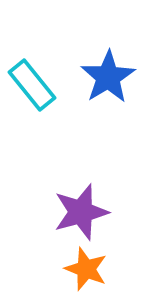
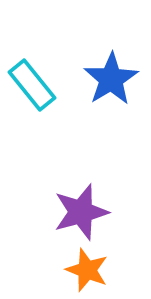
blue star: moved 3 px right, 2 px down
orange star: moved 1 px right, 1 px down
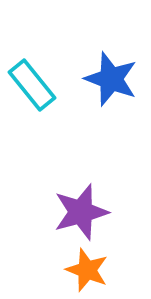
blue star: rotated 20 degrees counterclockwise
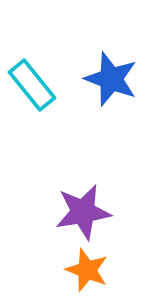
purple star: moved 2 px right; rotated 6 degrees clockwise
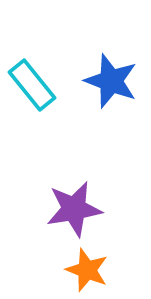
blue star: moved 2 px down
purple star: moved 9 px left, 3 px up
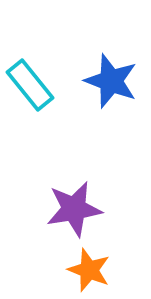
cyan rectangle: moved 2 px left
orange star: moved 2 px right
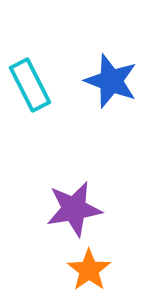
cyan rectangle: rotated 12 degrees clockwise
orange star: rotated 15 degrees clockwise
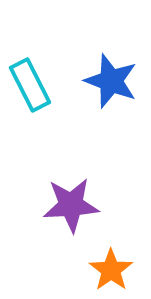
purple star: moved 3 px left, 4 px up; rotated 6 degrees clockwise
orange star: moved 22 px right
